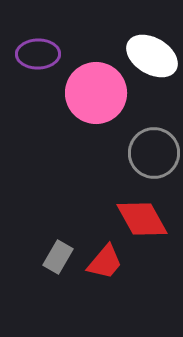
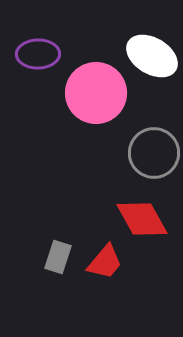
gray rectangle: rotated 12 degrees counterclockwise
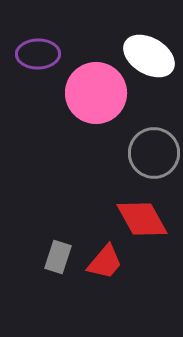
white ellipse: moved 3 px left
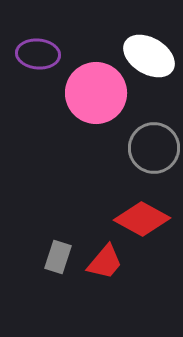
purple ellipse: rotated 6 degrees clockwise
gray circle: moved 5 px up
red diamond: rotated 32 degrees counterclockwise
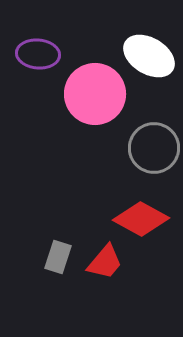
pink circle: moved 1 px left, 1 px down
red diamond: moved 1 px left
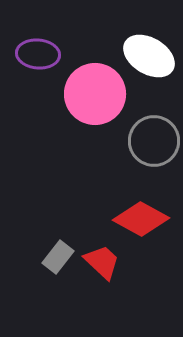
gray circle: moved 7 px up
gray rectangle: rotated 20 degrees clockwise
red trapezoid: moved 3 px left; rotated 87 degrees counterclockwise
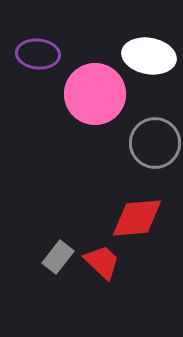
white ellipse: rotated 21 degrees counterclockwise
gray circle: moved 1 px right, 2 px down
red diamond: moved 4 px left, 1 px up; rotated 34 degrees counterclockwise
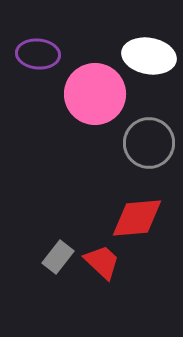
gray circle: moved 6 px left
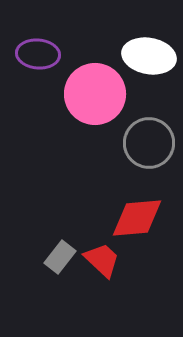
gray rectangle: moved 2 px right
red trapezoid: moved 2 px up
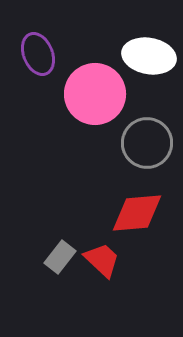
purple ellipse: rotated 63 degrees clockwise
gray circle: moved 2 px left
red diamond: moved 5 px up
